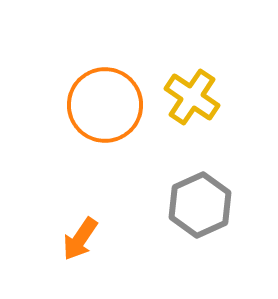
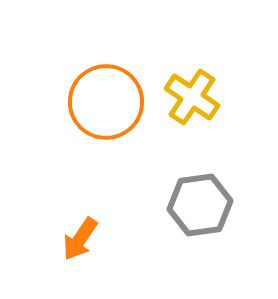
orange circle: moved 1 px right, 3 px up
gray hexagon: rotated 16 degrees clockwise
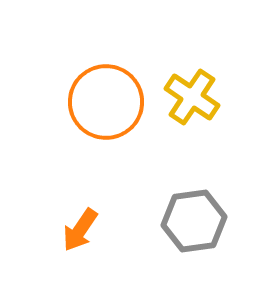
gray hexagon: moved 6 px left, 16 px down
orange arrow: moved 9 px up
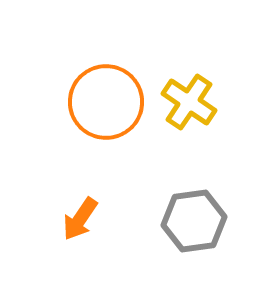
yellow cross: moved 3 px left, 5 px down
orange arrow: moved 11 px up
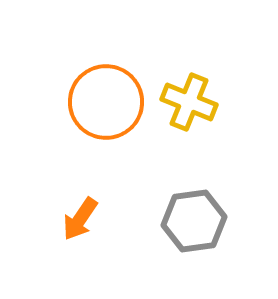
yellow cross: rotated 12 degrees counterclockwise
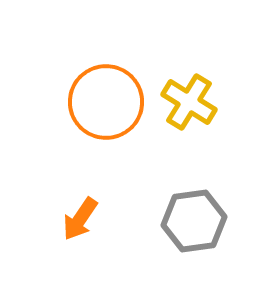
yellow cross: rotated 10 degrees clockwise
